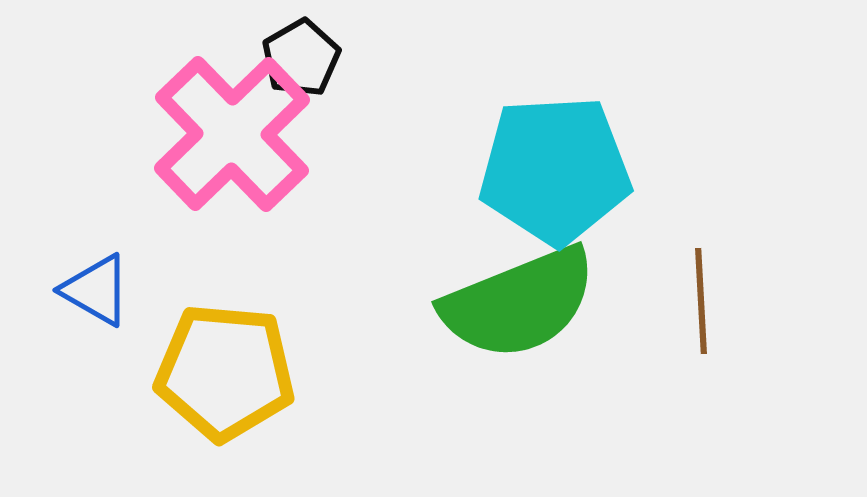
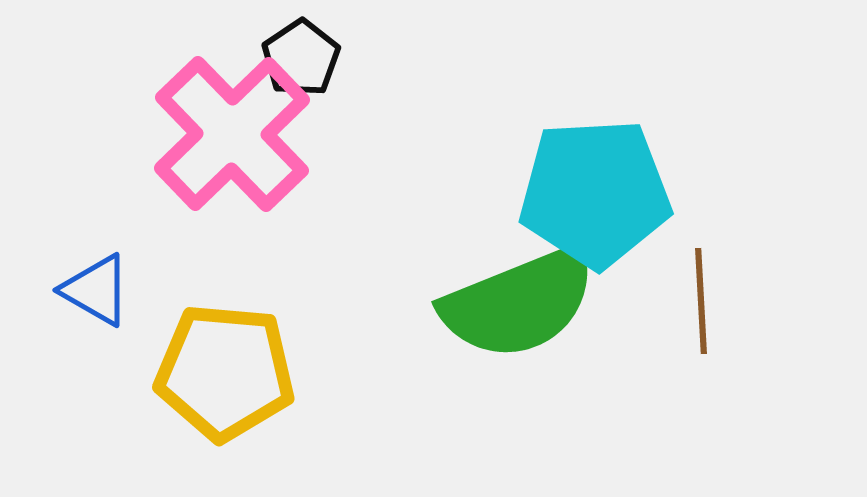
black pentagon: rotated 4 degrees counterclockwise
cyan pentagon: moved 40 px right, 23 px down
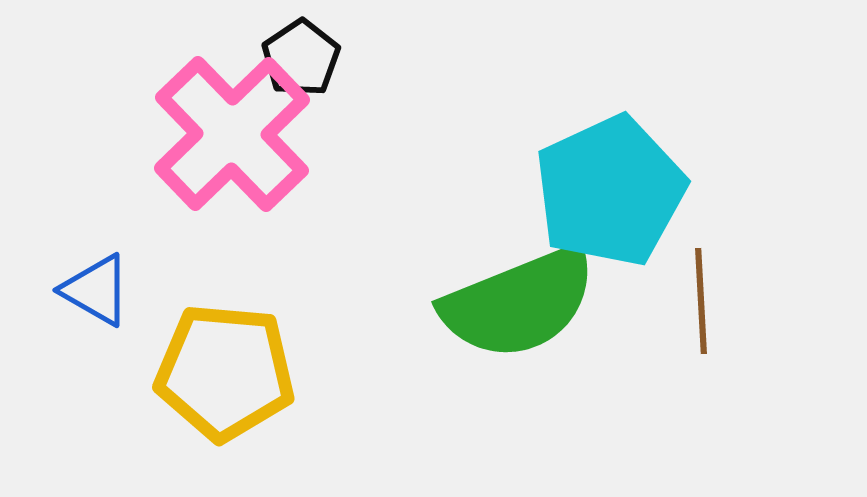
cyan pentagon: moved 15 px right, 2 px up; rotated 22 degrees counterclockwise
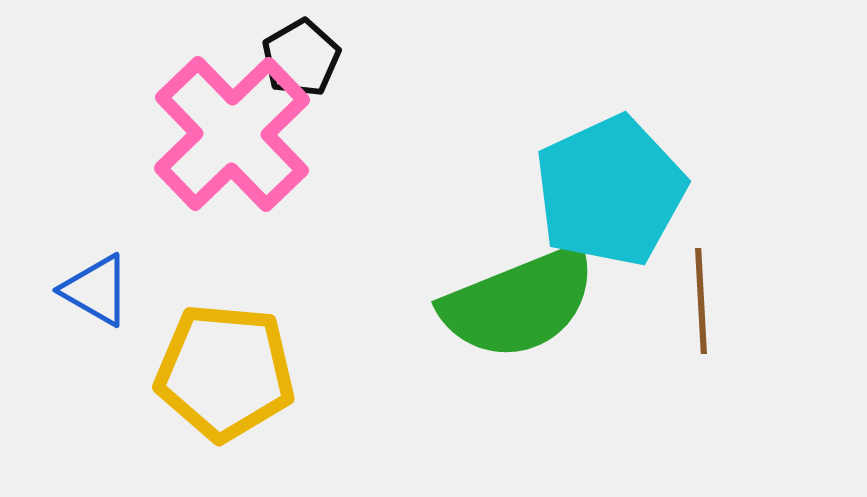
black pentagon: rotated 4 degrees clockwise
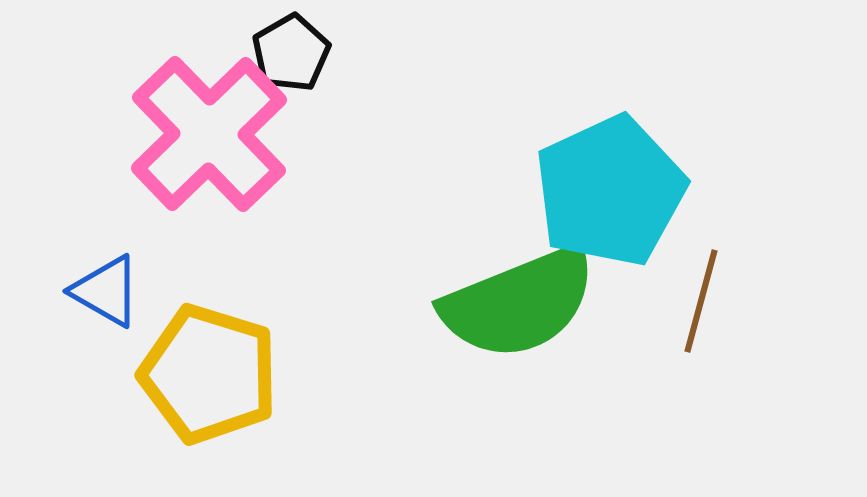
black pentagon: moved 10 px left, 5 px up
pink cross: moved 23 px left
blue triangle: moved 10 px right, 1 px down
brown line: rotated 18 degrees clockwise
yellow pentagon: moved 16 px left, 2 px down; rotated 12 degrees clockwise
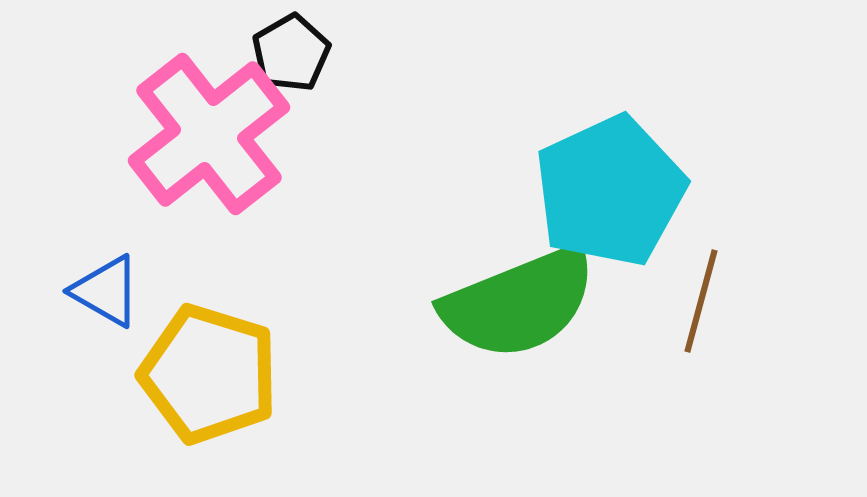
pink cross: rotated 6 degrees clockwise
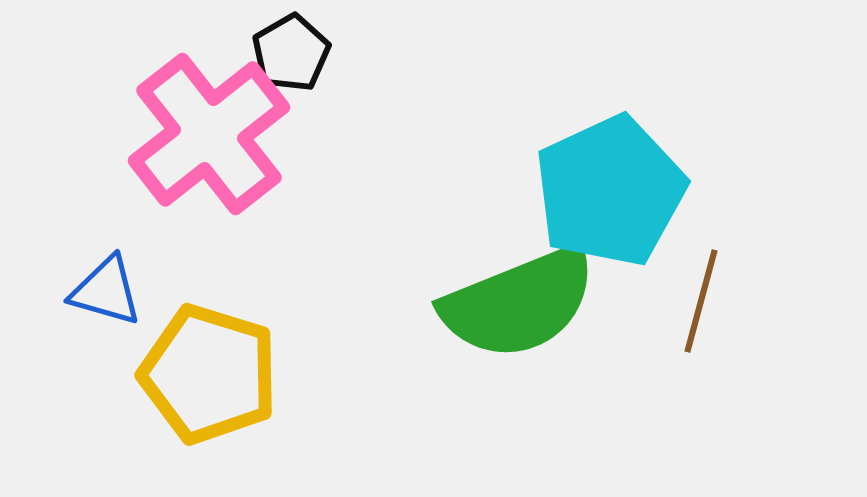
blue triangle: rotated 14 degrees counterclockwise
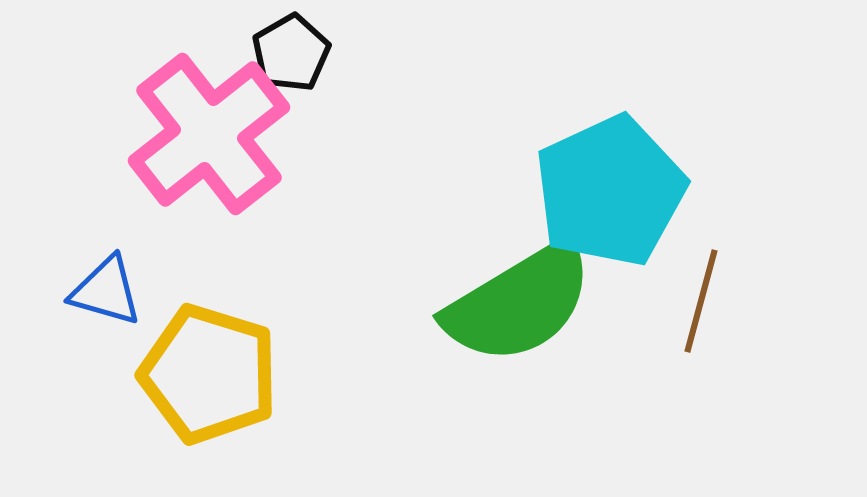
green semicircle: rotated 9 degrees counterclockwise
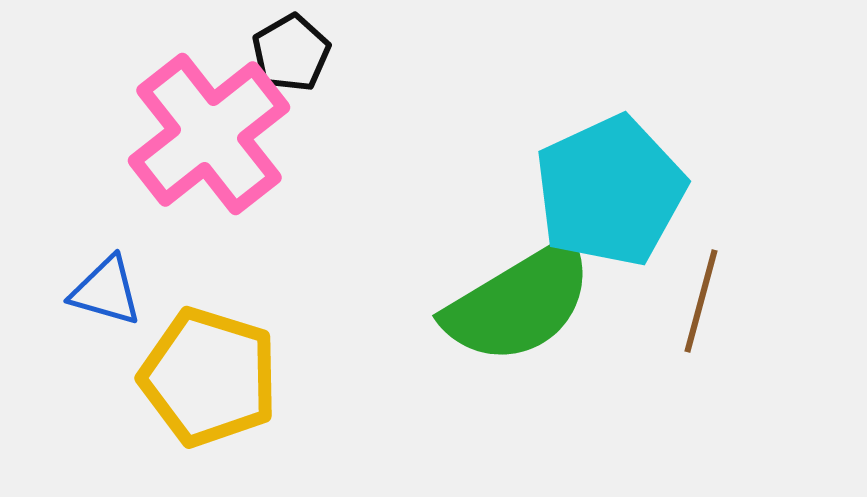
yellow pentagon: moved 3 px down
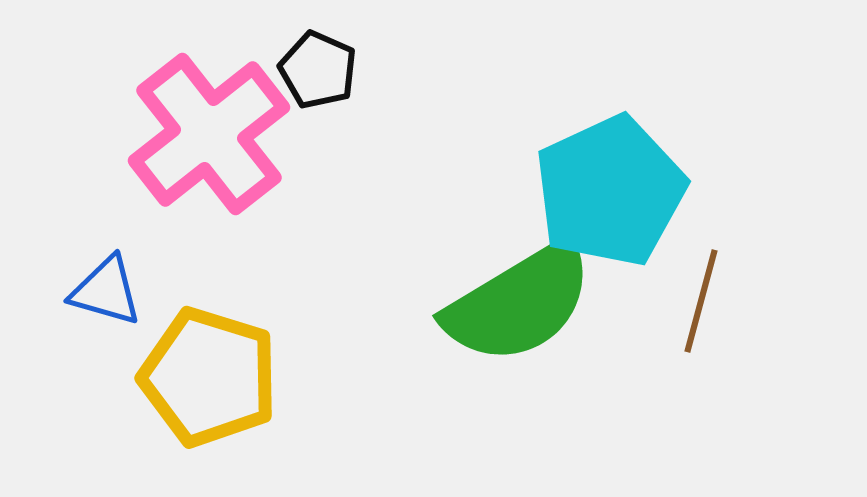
black pentagon: moved 27 px right, 17 px down; rotated 18 degrees counterclockwise
